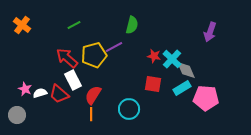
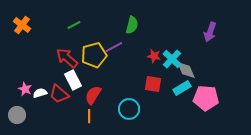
orange line: moved 2 px left, 2 px down
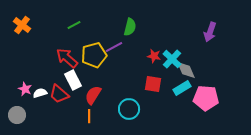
green semicircle: moved 2 px left, 2 px down
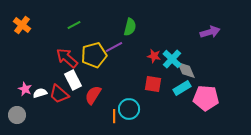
purple arrow: rotated 126 degrees counterclockwise
orange line: moved 25 px right
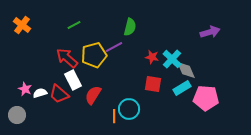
red star: moved 2 px left, 1 px down
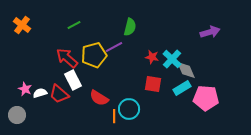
red semicircle: moved 6 px right, 3 px down; rotated 90 degrees counterclockwise
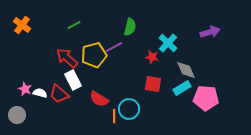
cyan cross: moved 4 px left, 16 px up
white semicircle: rotated 32 degrees clockwise
red semicircle: moved 1 px down
